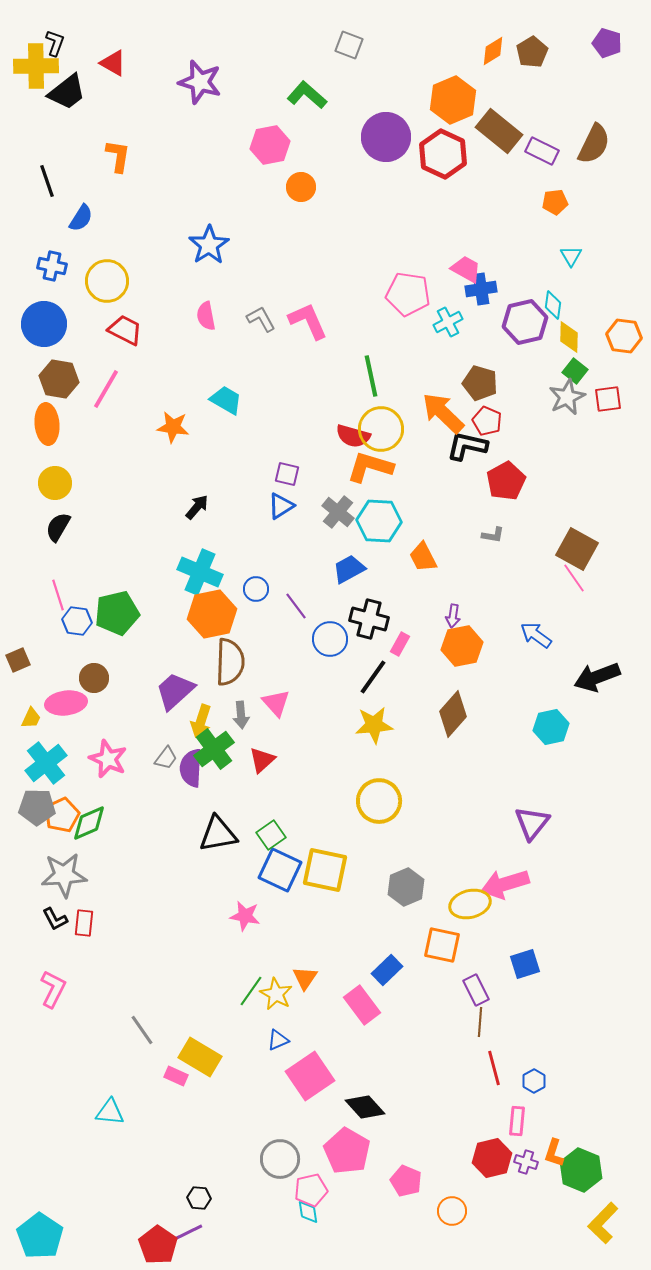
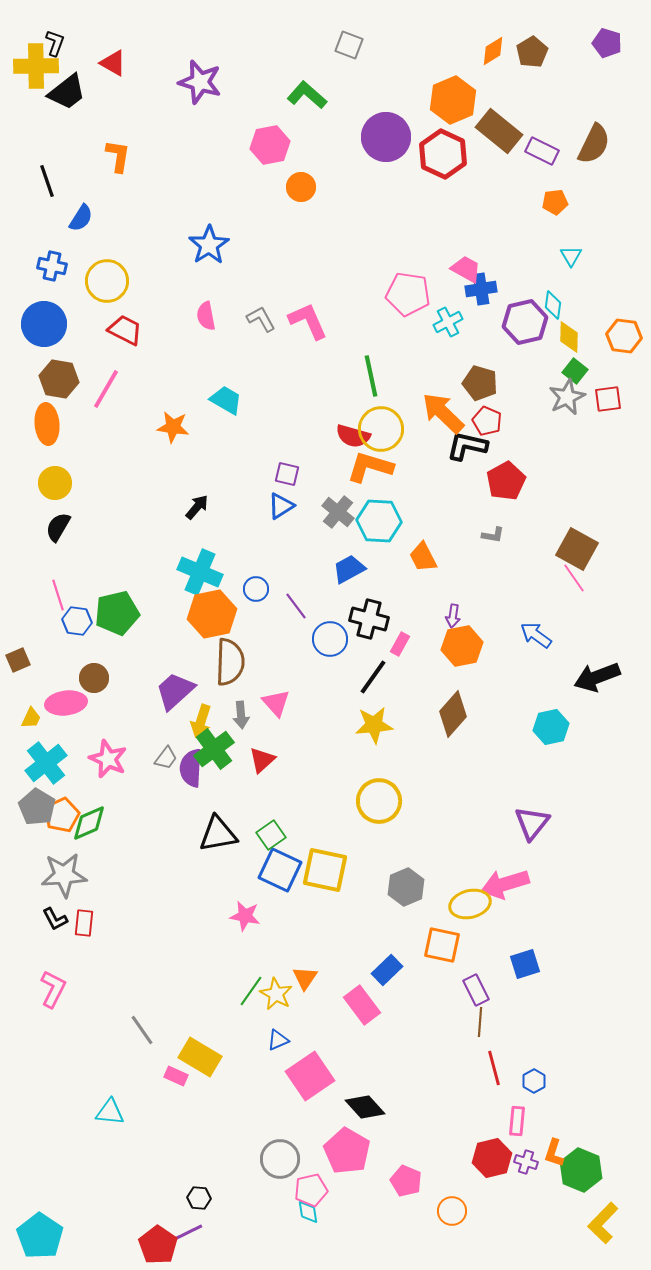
gray pentagon at (37, 807): rotated 30 degrees clockwise
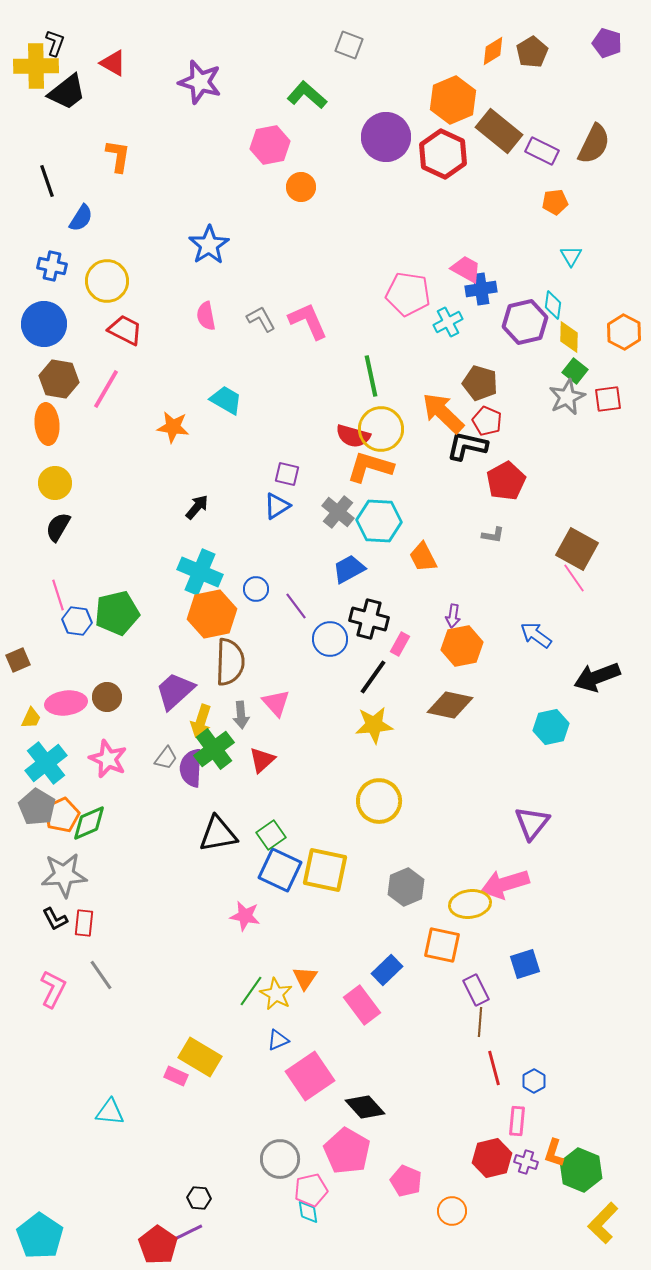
orange hexagon at (624, 336): moved 4 px up; rotated 20 degrees clockwise
blue triangle at (281, 506): moved 4 px left
brown circle at (94, 678): moved 13 px right, 19 px down
brown diamond at (453, 714): moved 3 px left, 9 px up; rotated 60 degrees clockwise
yellow ellipse at (470, 904): rotated 6 degrees clockwise
gray line at (142, 1030): moved 41 px left, 55 px up
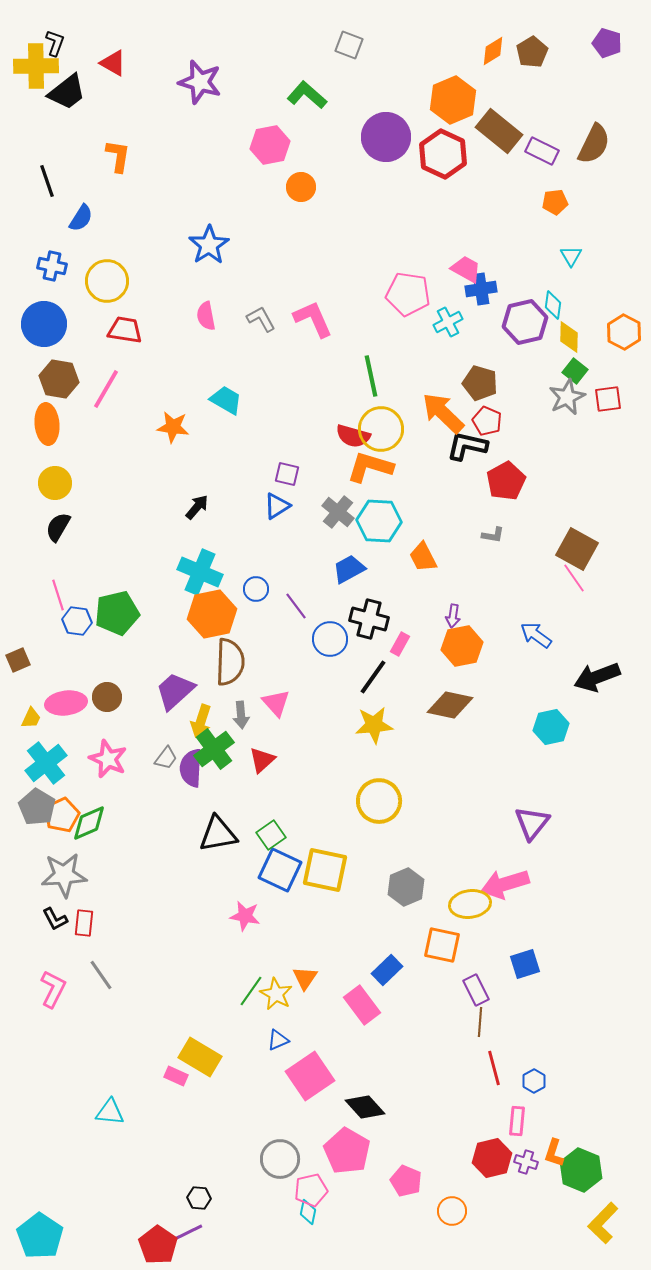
pink L-shape at (308, 321): moved 5 px right, 2 px up
red trapezoid at (125, 330): rotated 18 degrees counterclockwise
cyan diamond at (308, 1212): rotated 20 degrees clockwise
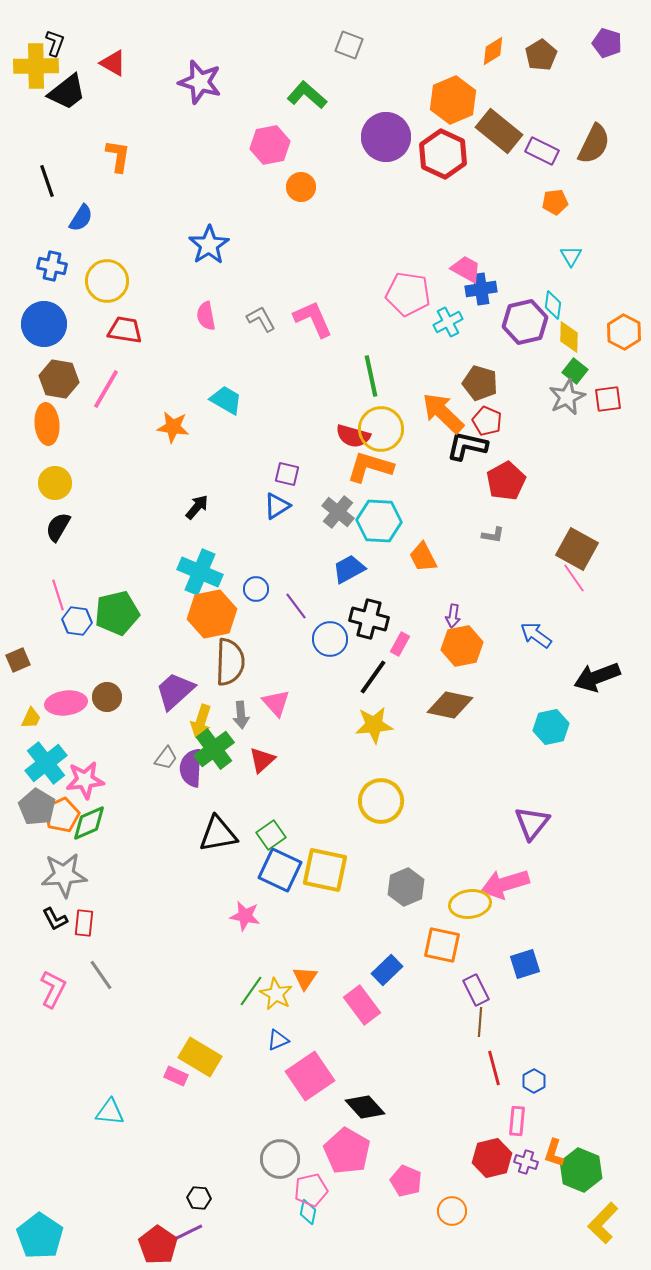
brown pentagon at (532, 52): moved 9 px right, 3 px down
pink star at (108, 759): moved 23 px left, 21 px down; rotated 30 degrees counterclockwise
yellow circle at (379, 801): moved 2 px right
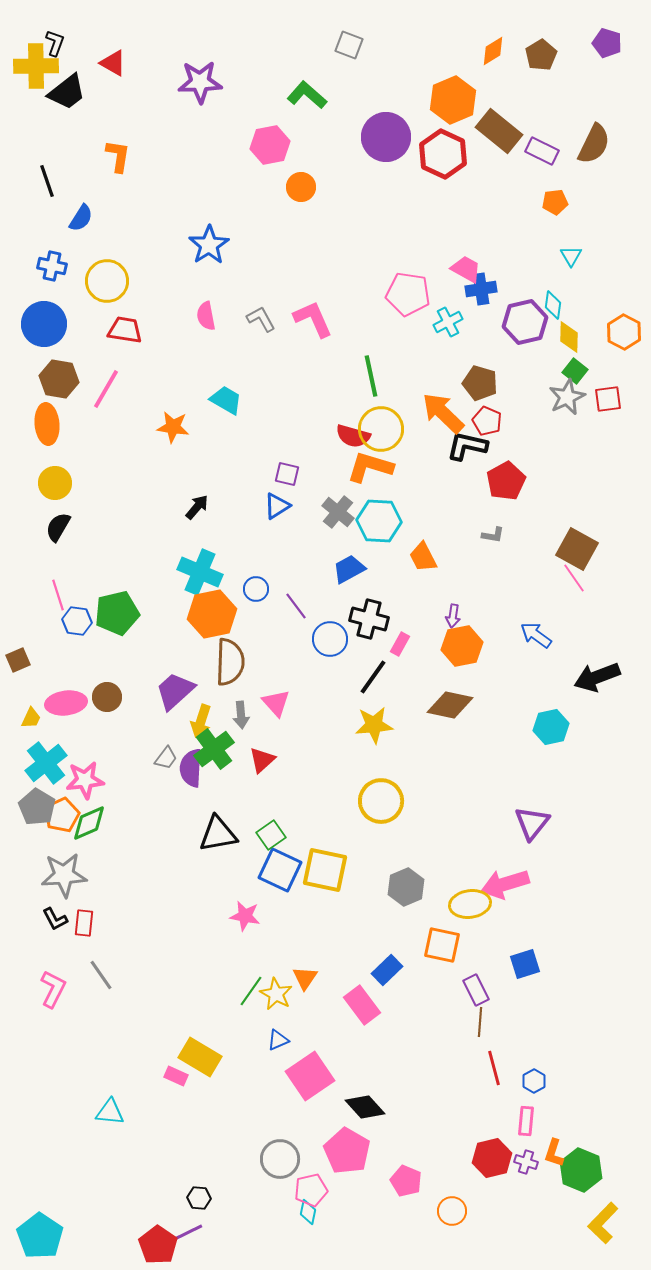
purple star at (200, 82): rotated 18 degrees counterclockwise
pink rectangle at (517, 1121): moved 9 px right
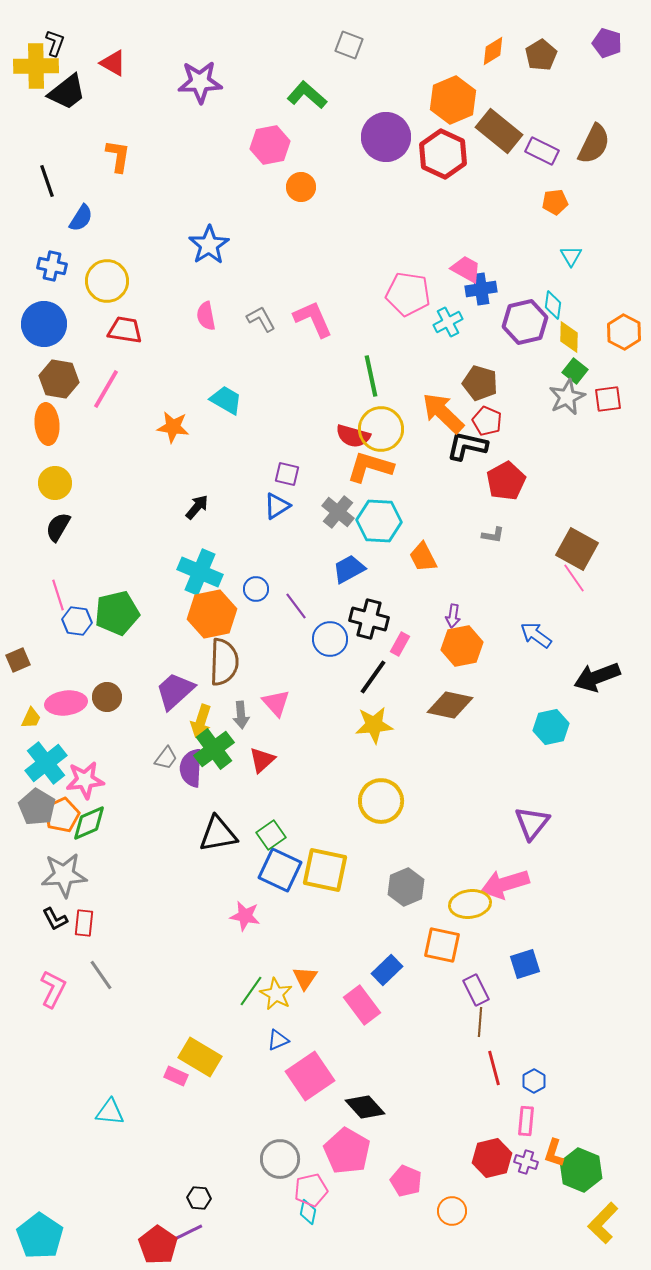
brown semicircle at (230, 662): moved 6 px left
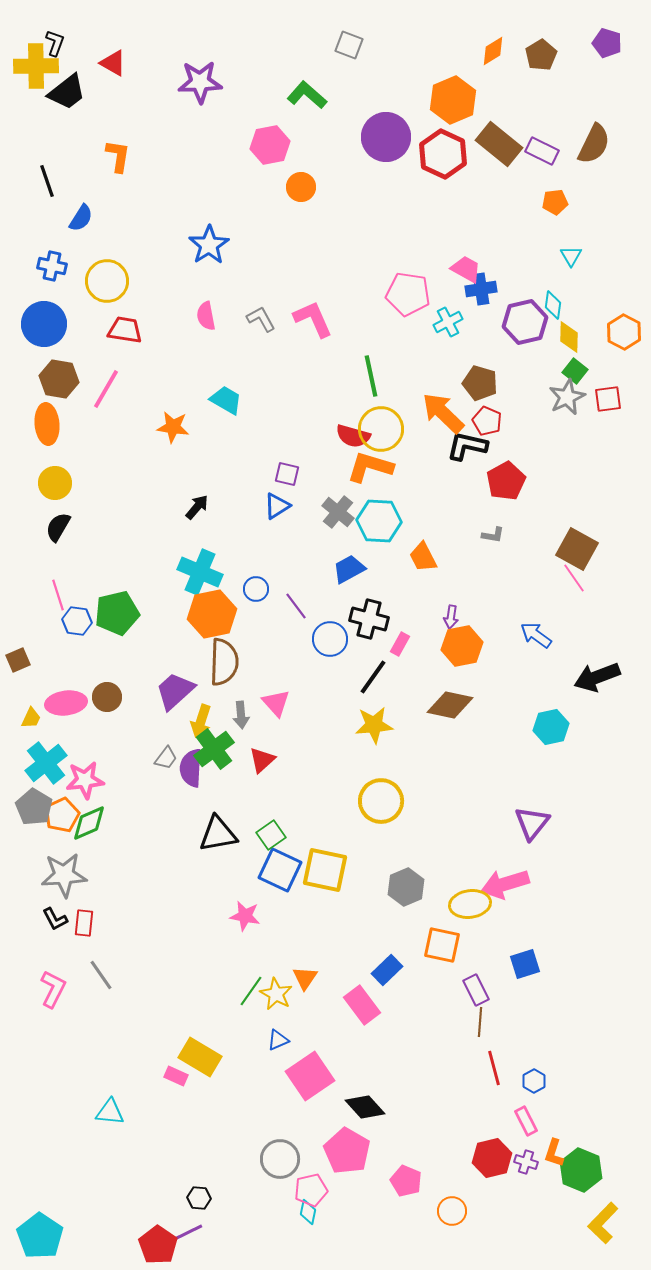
brown rectangle at (499, 131): moved 13 px down
purple arrow at (453, 616): moved 2 px left, 1 px down
gray pentagon at (37, 807): moved 3 px left
pink rectangle at (526, 1121): rotated 32 degrees counterclockwise
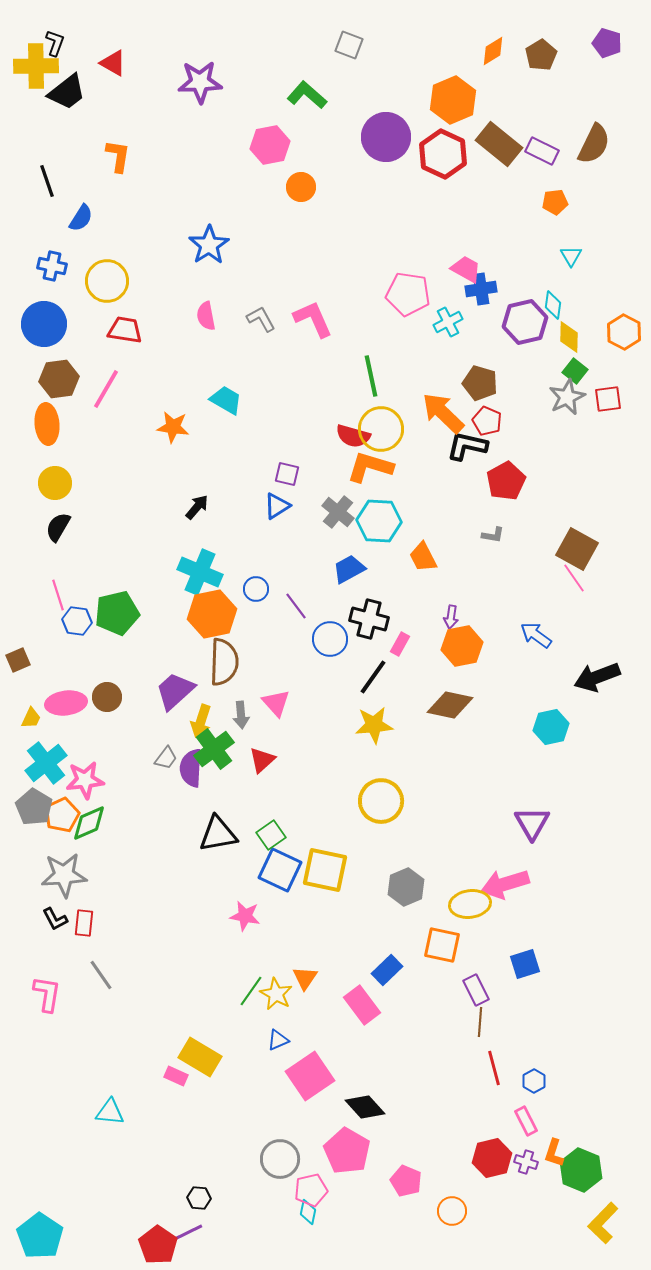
brown hexagon at (59, 379): rotated 18 degrees counterclockwise
purple triangle at (532, 823): rotated 9 degrees counterclockwise
pink L-shape at (53, 989): moved 6 px left, 5 px down; rotated 18 degrees counterclockwise
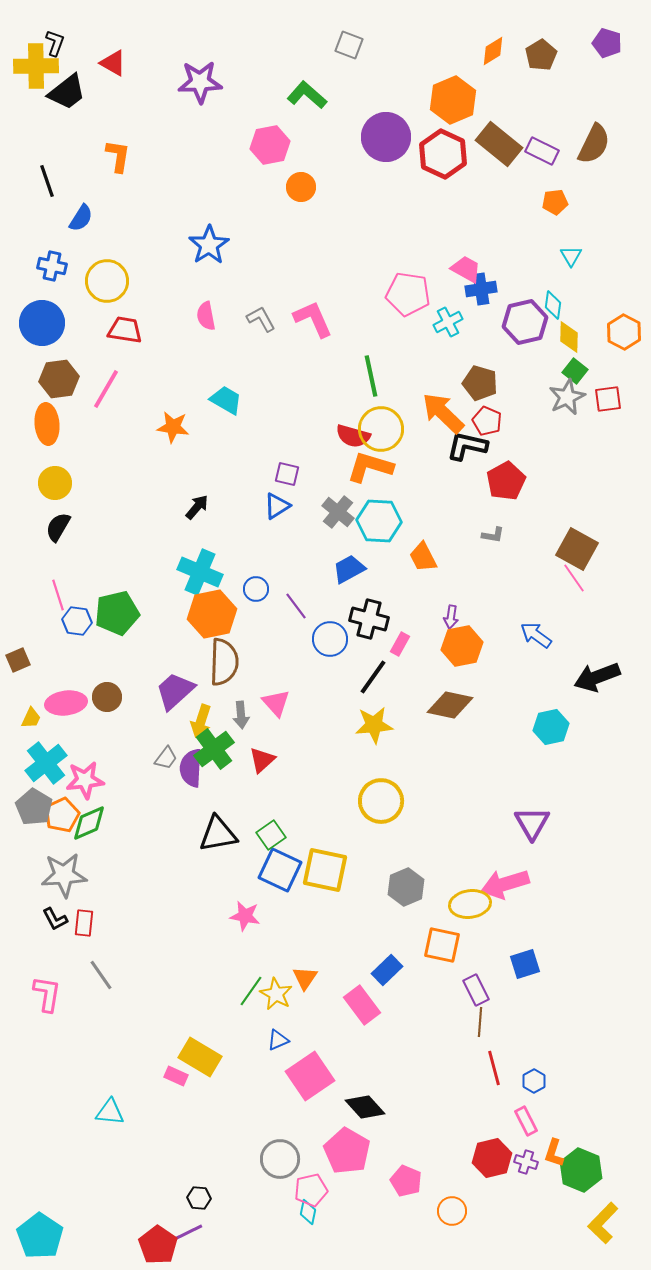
blue circle at (44, 324): moved 2 px left, 1 px up
